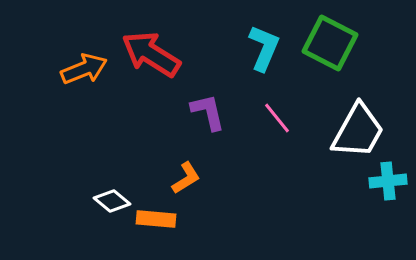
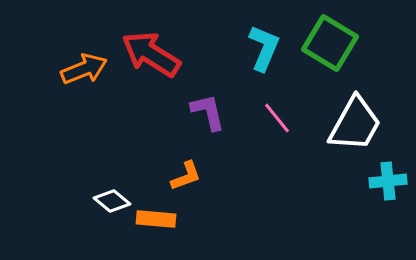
green square: rotated 4 degrees clockwise
white trapezoid: moved 3 px left, 7 px up
orange L-shape: moved 2 px up; rotated 12 degrees clockwise
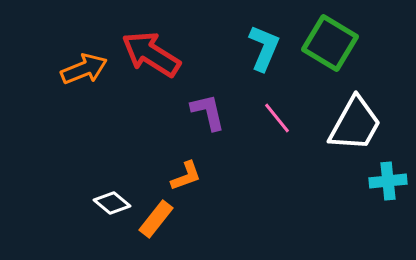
white diamond: moved 2 px down
orange rectangle: rotated 57 degrees counterclockwise
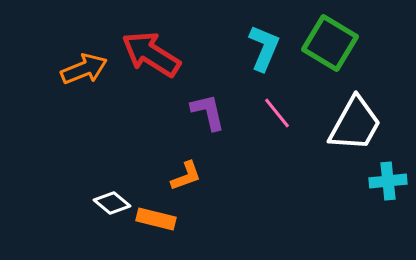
pink line: moved 5 px up
orange rectangle: rotated 66 degrees clockwise
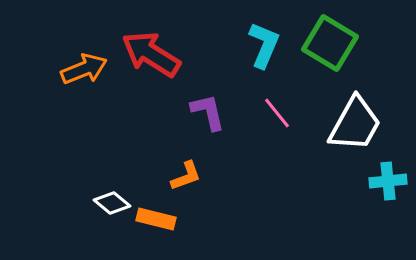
cyan L-shape: moved 3 px up
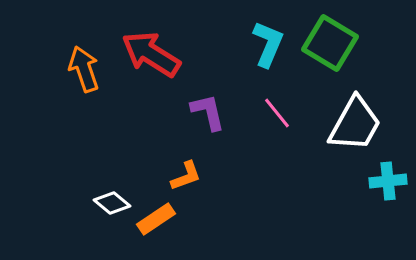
cyan L-shape: moved 4 px right, 1 px up
orange arrow: rotated 87 degrees counterclockwise
orange rectangle: rotated 48 degrees counterclockwise
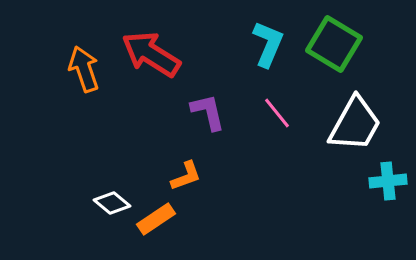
green square: moved 4 px right, 1 px down
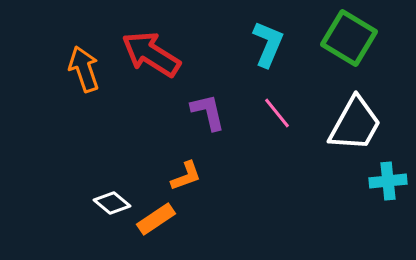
green square: moved 15 px right, 6 px up
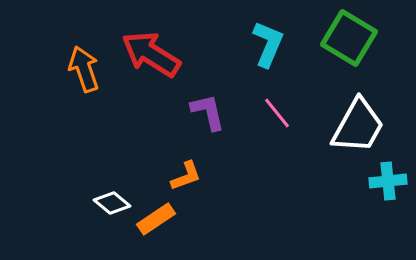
white trapezoid: moved 3 px right, 2 px down
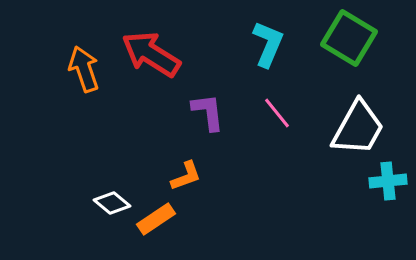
purple L-shape: rotated 6 degrees clockwise
white trapezoid: moved 2 px down
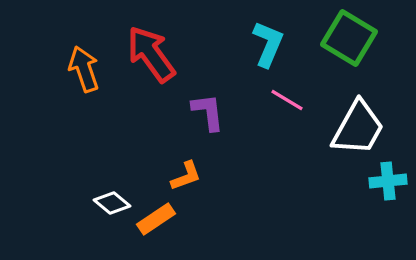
red arrow: rotated 22 degrees clockwise
pink line: moved 10 px right, 13 px up; rotated 20 degrees counterclockwise
